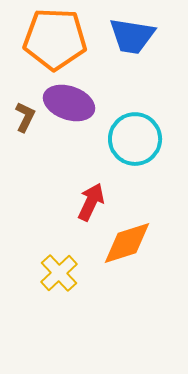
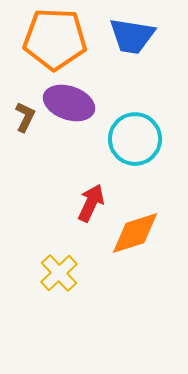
red arrow: moved 1 px down
orange diamond: moved 8 px right, 10 px up
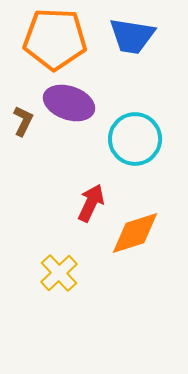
brown L-shape: moved 2 px left, 4 px down
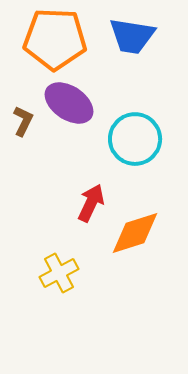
purple ellipse: rotated 15 degrees clockwise
yellow cross: rotated 15 degrees clockwise
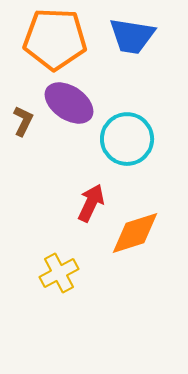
cyan circle: moved 8 px left
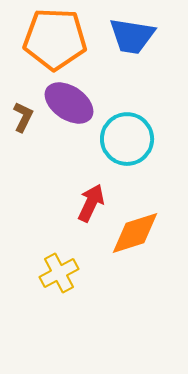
brown L-shape: moved 4 px up
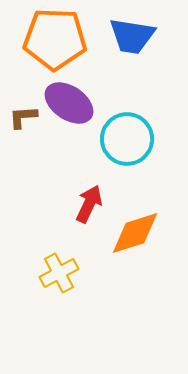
brown L-shape: rotated 120 degrees counterclockwise
red arrow: moved 2 px left, 1 px down
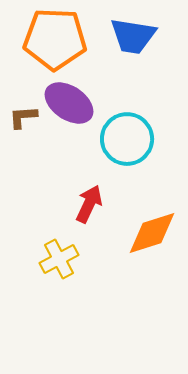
blue trapezoid: moved 1 px right
orange diamond: moved 17 px right
yellow cross: moved 14 px up
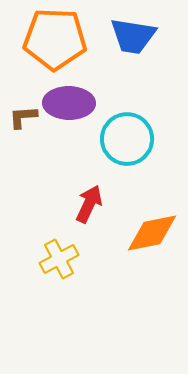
purple ellipse: rotated 33 degrees counterclockwise
orange diamond: rotated 6 degrees clockwise
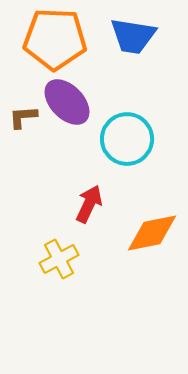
purple ellipse: moved 2 px left, 1 px up; rotated 45 degrees clockwise
